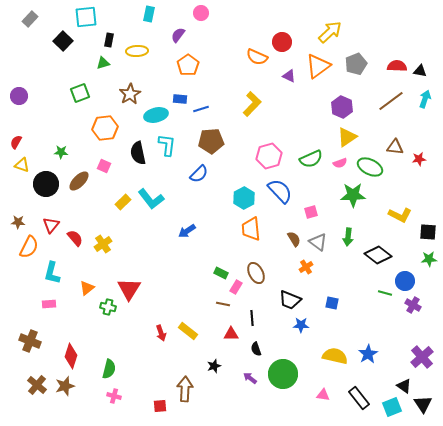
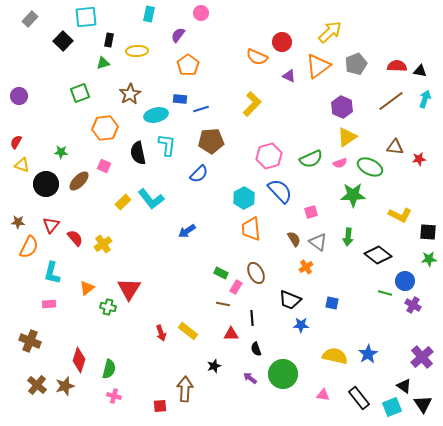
red diamond at (71, 356): moved 8 px right, 4 px down
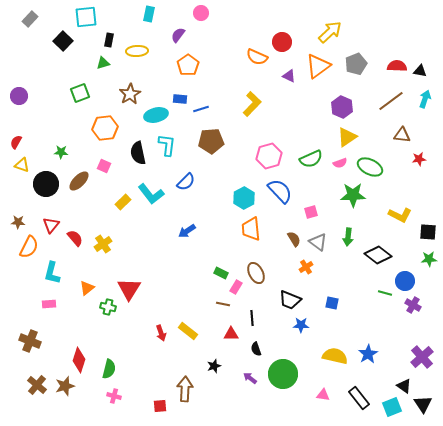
brown triangle at (395, 147): moved 7 px right, 12 px up
blue semicircle at (199, 174): moved 13 px left, 8 px down
cyan L-shape at (151, 199): moved 5 px up
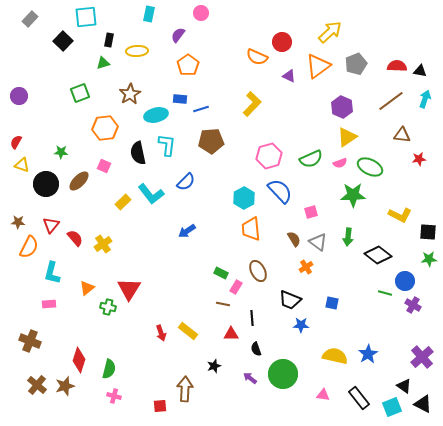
brown ellipse at (256, 273): moved 2 px right, 2 px up
black triangle at (423, 404): rotated 30 degrees counterclockwise
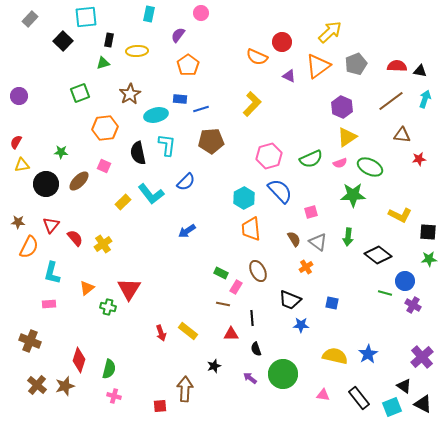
yellow triangle at (22, 165): rotated 28 degrees counterclockwise
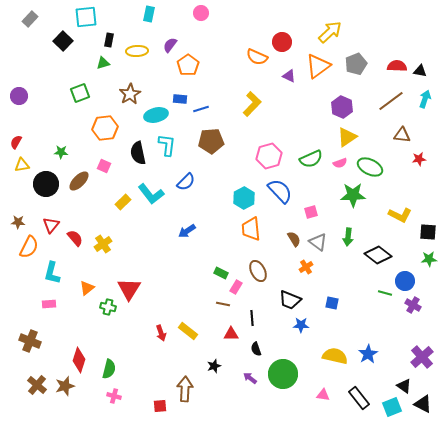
purple semicircle at (178, 35): moved 8 px left, 10 px down
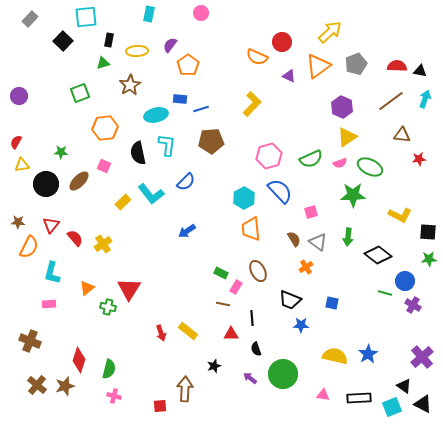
brown star at (130, 94): moved 9 px up
black rectangle at (359, 398): rotated 55 degrees counterclockwise
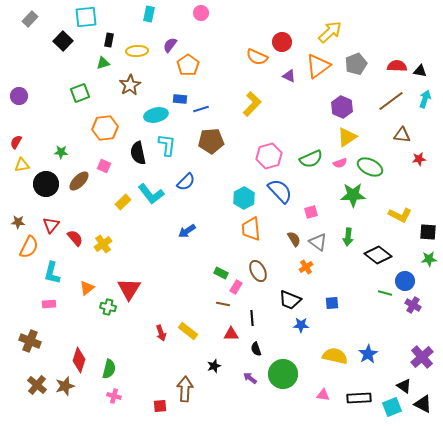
blue square at (332, 303): rotated 16 degrees counterclockwise
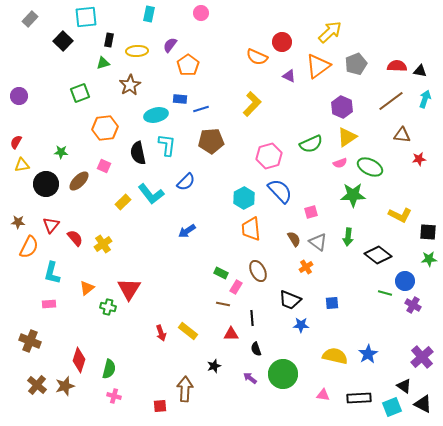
green semicircle at (311, 159): moved 15 px up
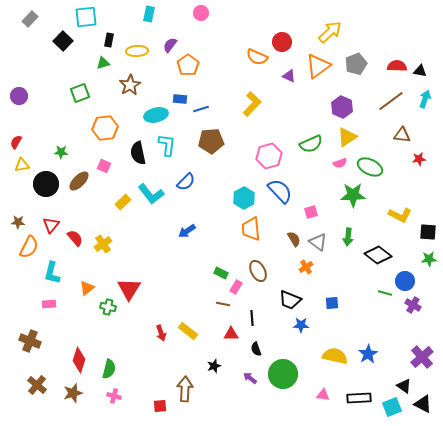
brown star at (65, 386): moved 8 px right, 7 px down
